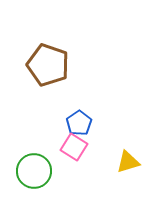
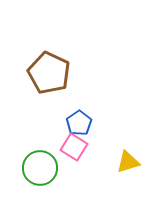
brown pentagon: moved 1 px right, 8 px down; rotated 6 degrees clockwise
green circle: moved 6 px right, 3 px up
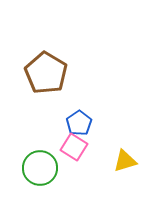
brown pentagon: moved 3 px left; rotated 6 degrees clockwise
yellow triangle: moved 3 px left, 1 px up
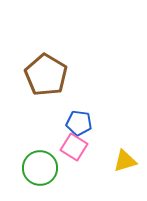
brown pentagon: moved 2 px down
blue pentagon: rotated 30 degrees counterclockwise
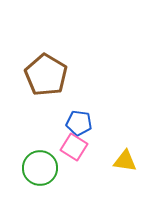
yellow triangle: rotated 25 degrees clockwise
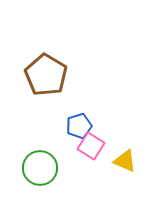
blue pentagon: moved 3 px down; rotated 25 degrees counterclockwise
pink square: moved 17 px right, 1 px up
yellow triangle: rotated 15 degrees clockwise
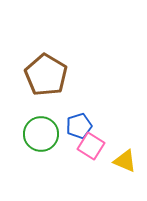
green circle: moved 1 px right, 34 px up
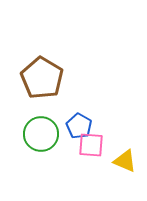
brown pentagon: moved 4 px left, 3 px down
blue pentagon: rotated 25 degrees counterclockwise
pink square: moved 1 px up; rotated 28 degrees counterclockwise
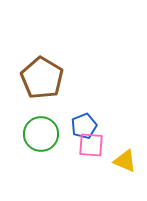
blue pentagon: moved 5 px right; rotated 20 degrees clockwise
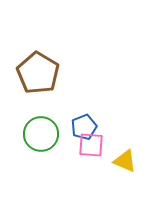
brown pentagon: moved 4 px left, 5 px up
blue pentagon: moved 1 px down
